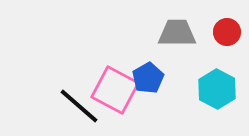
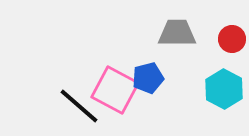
red circle: moved 5 px right, 7 px down
blue pentagon: rotated 16 degrees clockwise
cyan hexagon: moved 7 px right
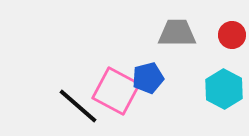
red circle: moved 4 px up
pink square: moved 1 px right, 1 px down
black line: moved 1 px left
